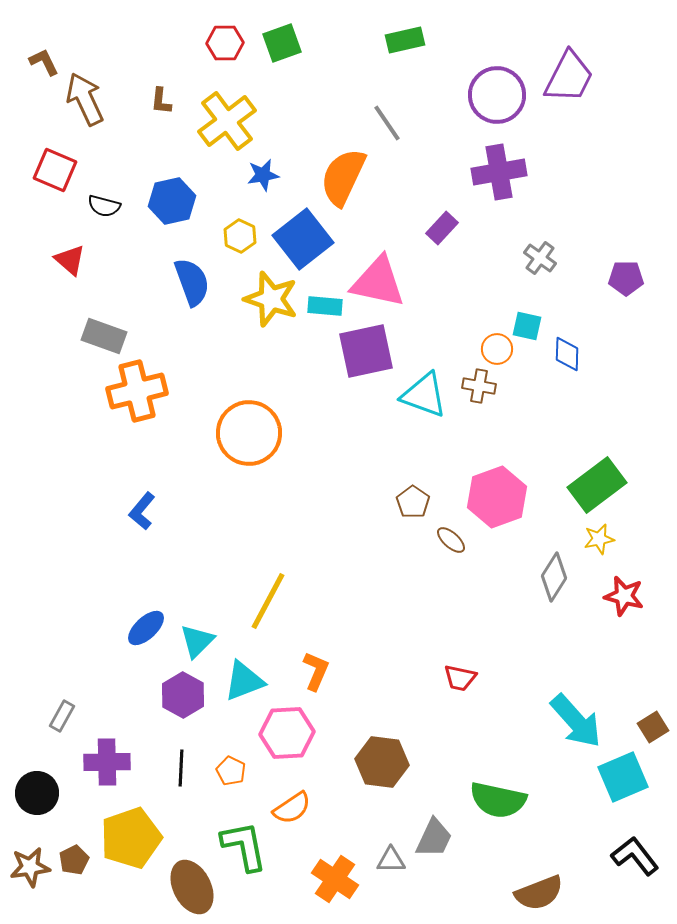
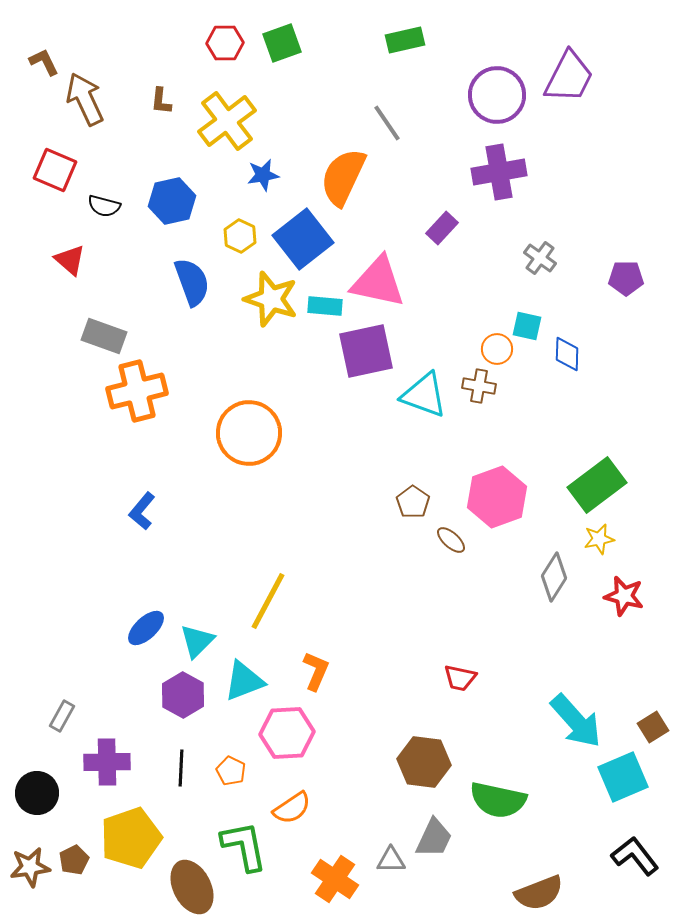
brown hexagon at (382, 762): moved 42 px right
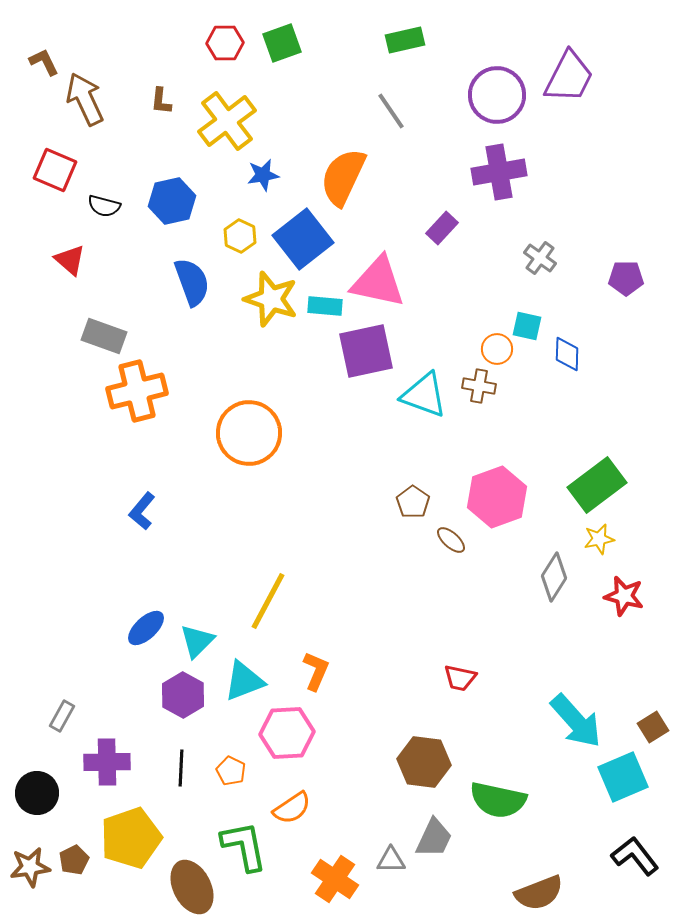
gray line at (387, 123): moved 4 px right, 12 px up
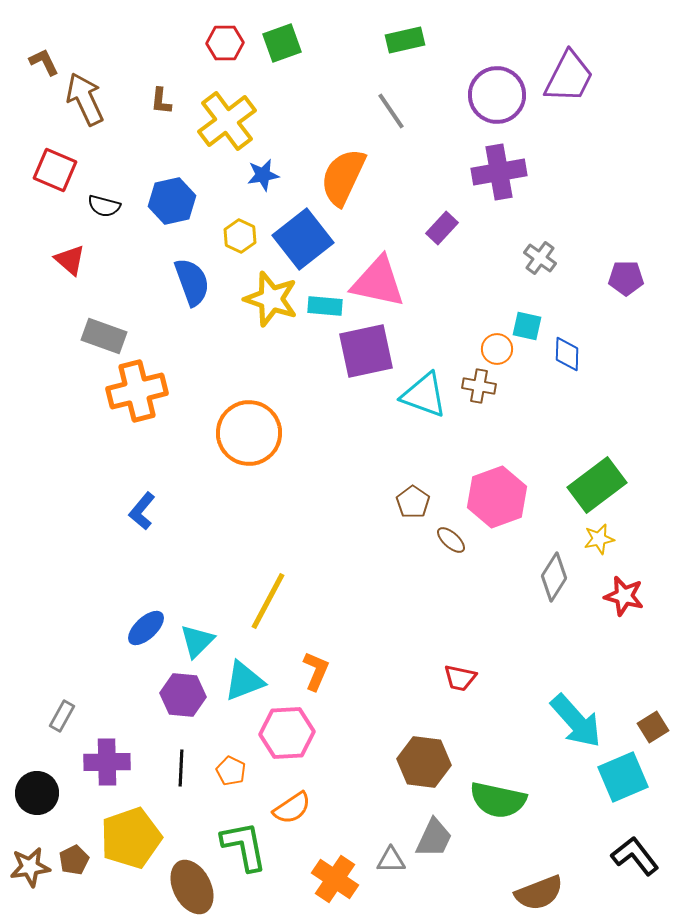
purple hexagon at (183, 695): rotated 24 degrees counterclockwise
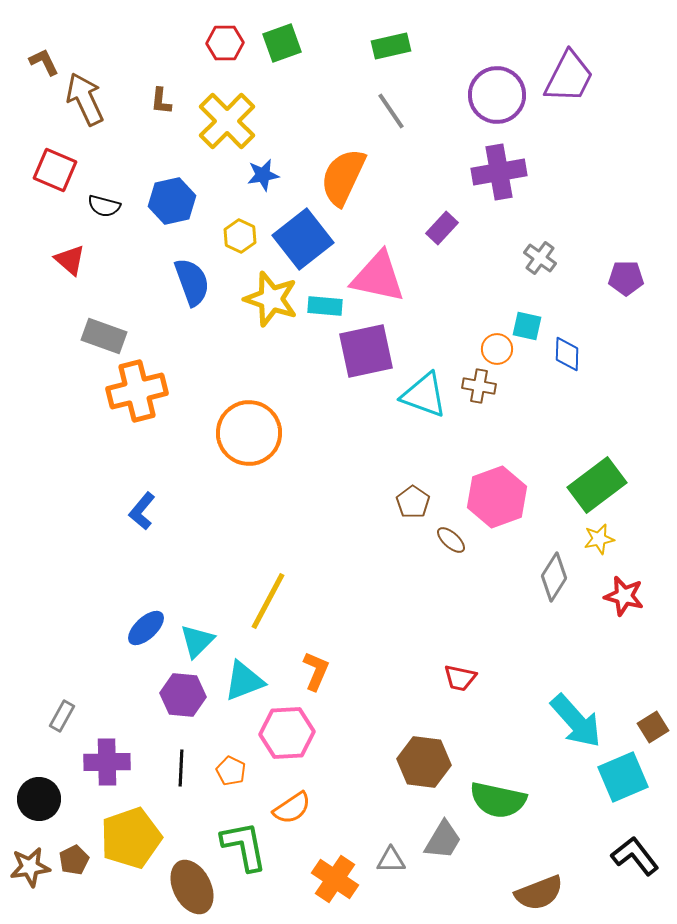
green rectangle at (405, 40): moved 14 px left, 6 px down
yellow cross at (227, 121): rotated 8 degrees counterclockwise
pink triangle at (378, 282): moved 5 px up
black circle at (37, 793): moved 2 px right, 6 px down
gray trapezoid at (434, 838): moved 9 px right, 2 px down; rotated 6 degrees clockwise
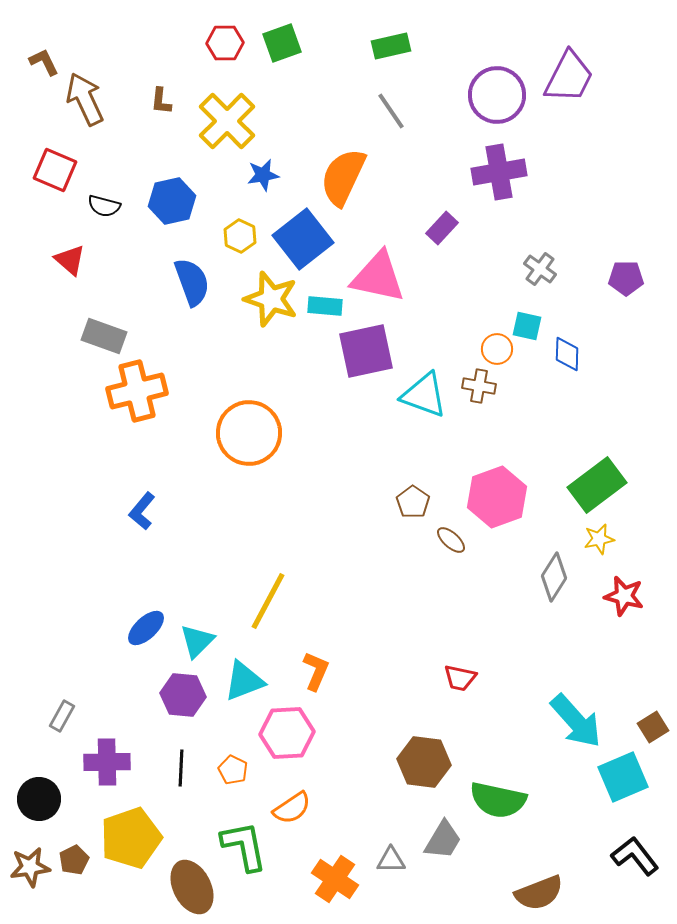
gray cross at (540, 258): moved 11 px down
orange pentagon at (231, 771): moved 2 px right, 1 px up
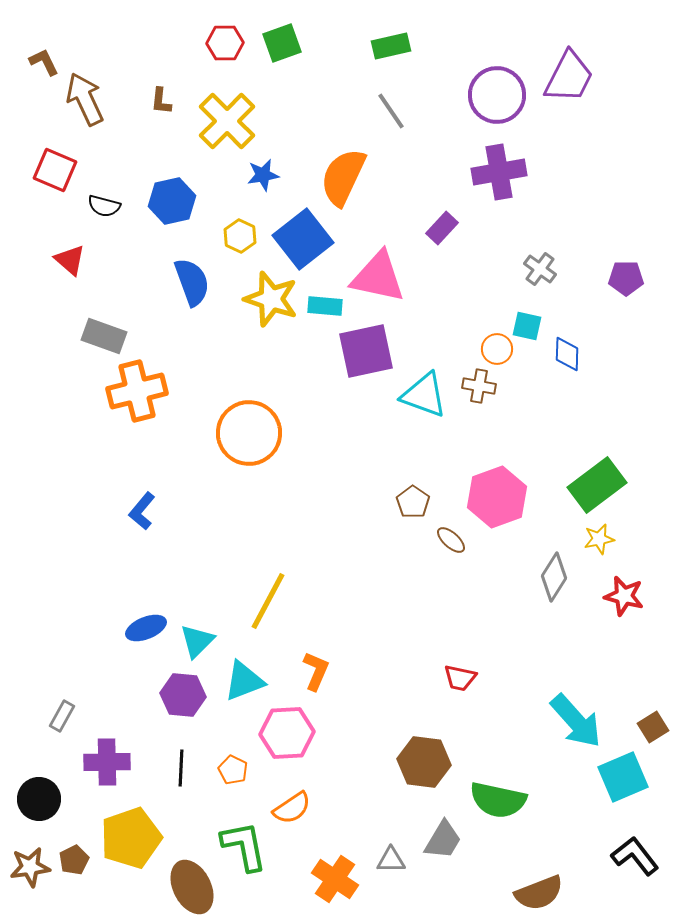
blue ellipse at (146, 628): rotated 21 degrees clockwise
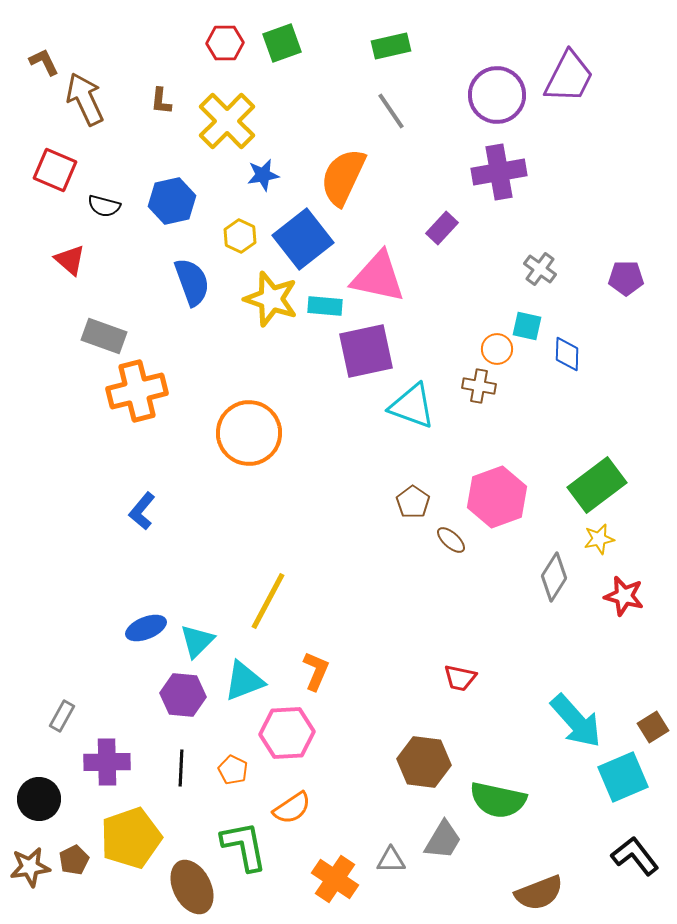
cyan triangle at (424, 395): moved 12 px left, 11 px down
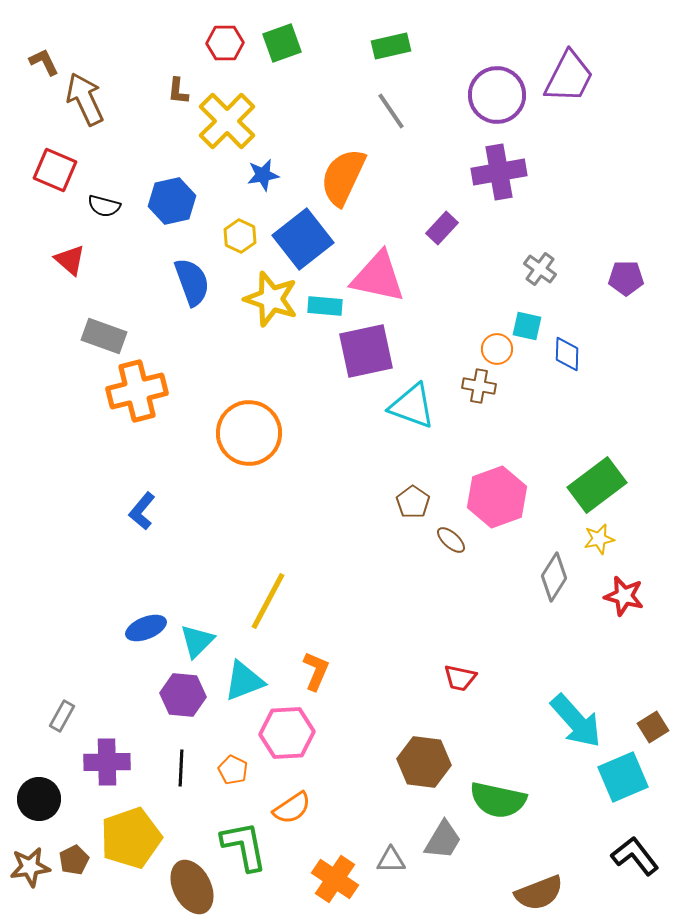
brown L-shape at (161, 101): moved 17 px right, 10 px up
